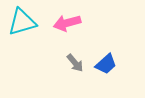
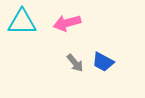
cyan triangle: rotated 16 degrees clockwise
blue trapezoid: moved 3 px left, 2 px up; rotated 70 degrees clockwise
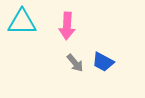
pink arrow: moved 3 px down; rotated 72 degrees counterclockwise
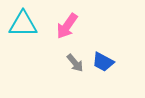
cyan triangle: moved 1 px right, 2 px down
pink arrow: rotated 32 degrees clockwise
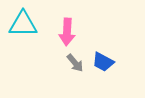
pink arrow: moved 6 px down; rotated 32 degrees counterclockwise
